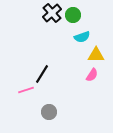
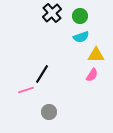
green circle: moved 7 px right, 1 px down
cyan semicircle: moved 1 px left
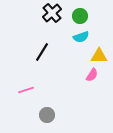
yellow triangle: moved 3 px right, 1 px down
black line: moved 22 px up
gray circle: moved 2 px left, 3 px down
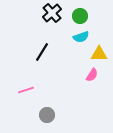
yellow triangle: moved 2 px up
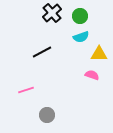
black line: rotated 30 degrees clockwise
pink semicircle: rotated 104 degrees counterclockwise
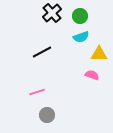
pink line: moved 11 px right, 2 px down
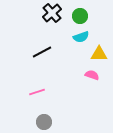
gray circle: moved 3 px left, 7 px down
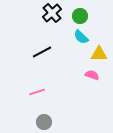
cyan semicircle: rotated 63 degrees clockwise
